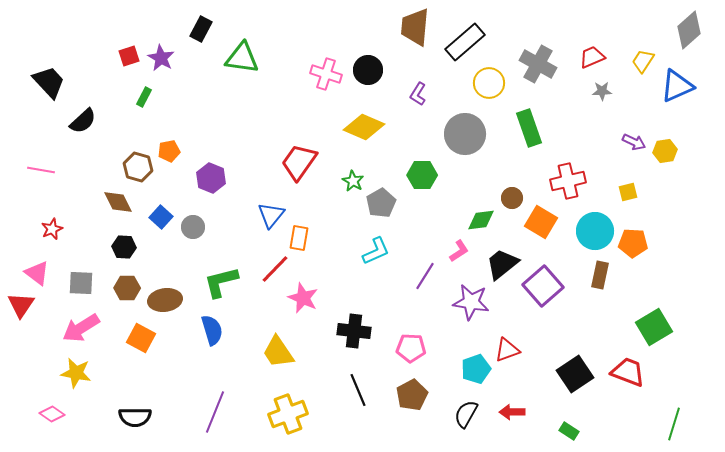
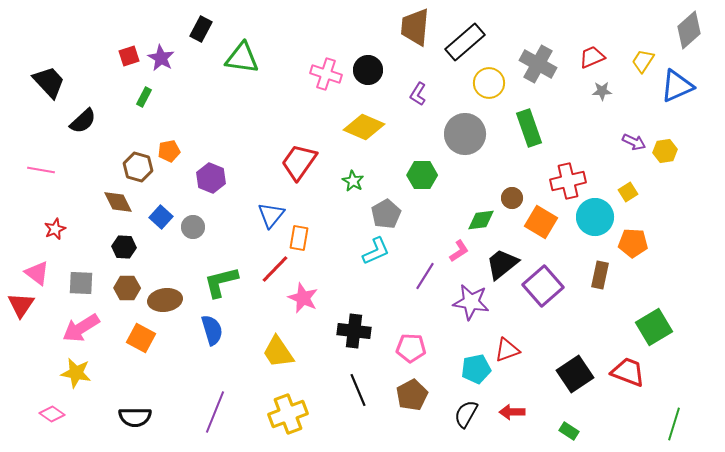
yellow square at (628, 192): rotated 18 degrees counterclockwise
gray pentagon at (381, 203): moved 5 px right, 11 px down
red star at (52, 229): moved 3 px right
cyan circle at (595, 231): moved 14 px up
cyan pentagon at (476, 369): rotated 8 degrees clockwise
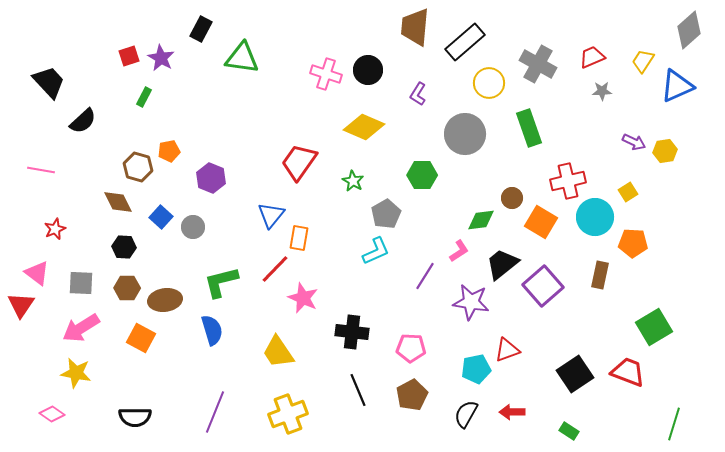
black cross at (354, 331): moved 2 px left, 1 px down
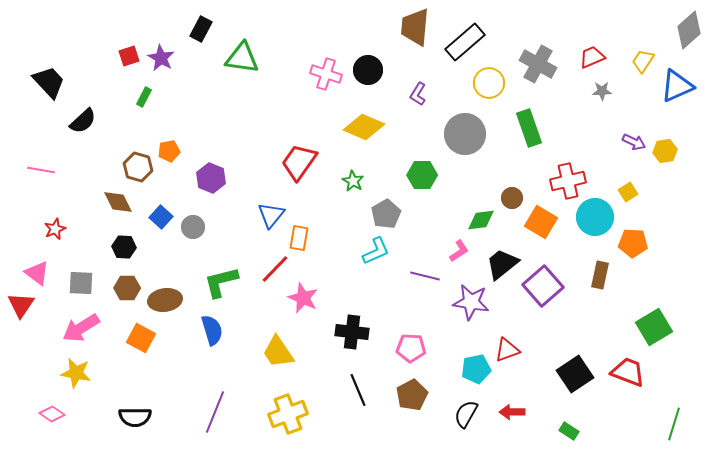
purple line at (425, 276): rotated 72 degrees clockwise
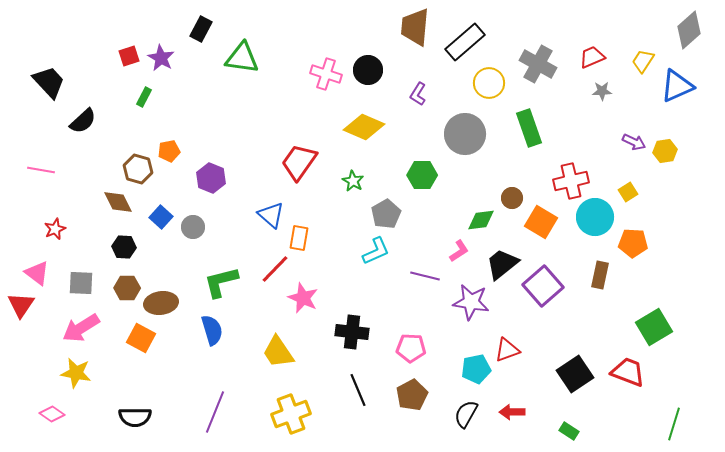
brown hexagon at (138, 167): moved 2 px down
red cross at (568, 181): moved 3 px right
blue triangle at (271, 215): rotated 28 degrees counterclockwise
brown ellipse at (165, 300): moved 4 px left, 3 px down
yellow cross at (288, 414): moved 3 px right
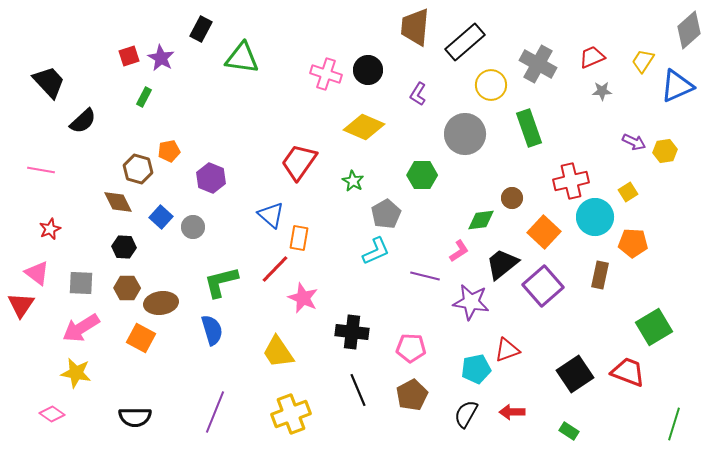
yellow circle at (489, 83): moved 2 px right, 2 px down
orange square at (541, 222): moved 3 px right, 10 px down; rotated 12 degrees clockwise
red star at (55, 229): moved 5 px left
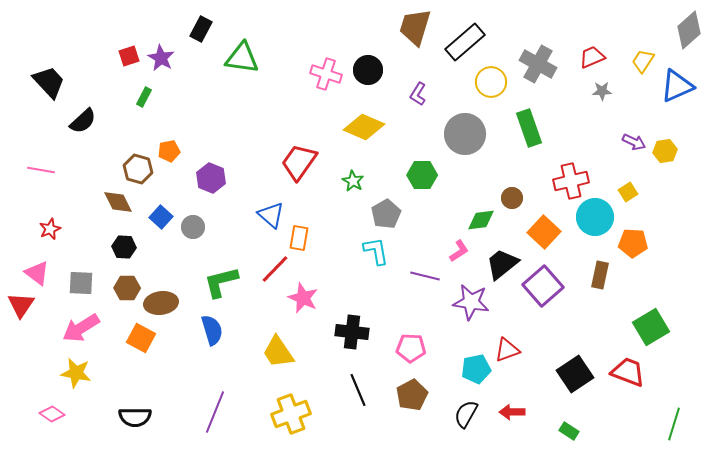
brown trapezoid at (415, 27): rotated 12 degrees clockwise
yellow circle at (491, 85): moved 3 px up
cyan L-shape at (376, 251): rotated 76 degrees counterclockwise
green square at (654, 327): moved 3 px left
